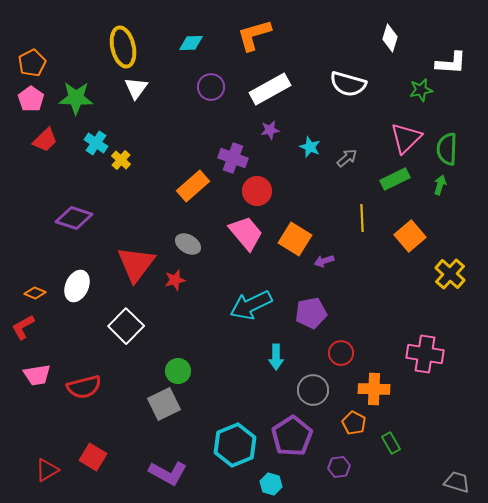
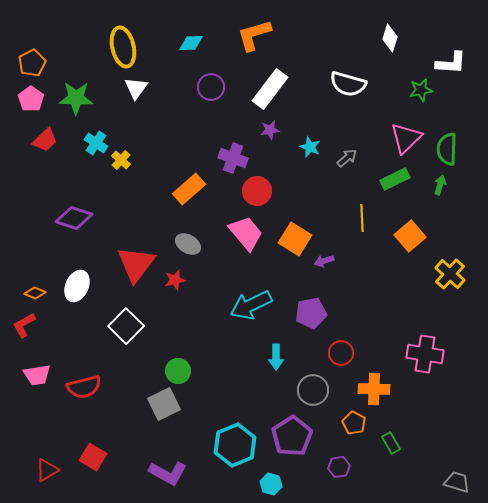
white rectangle at (270, 89): rotated 24 degrees counterclockwise
orange rectangle at (193, 186): moved 4 px left, 3 px down
red L-shape at (23, 327): moved 1 px right, 2 px up
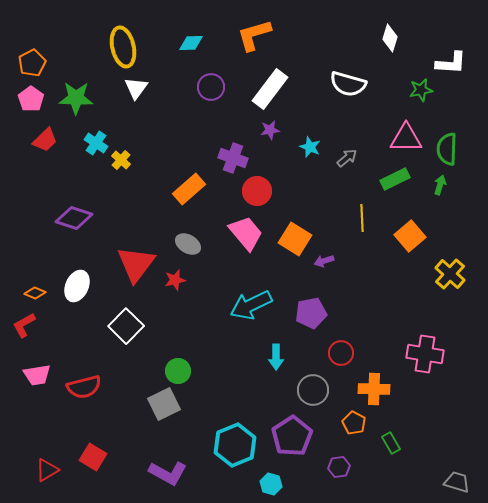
pink triangle at (406, 138): rotated 44 degrees clockwise
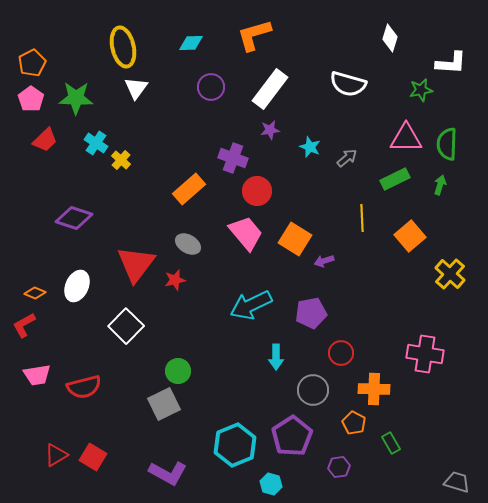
green semicircle at (447, 149): moved 5 px up
red triangle at (47, 470): moved 9 px right, 15 px up
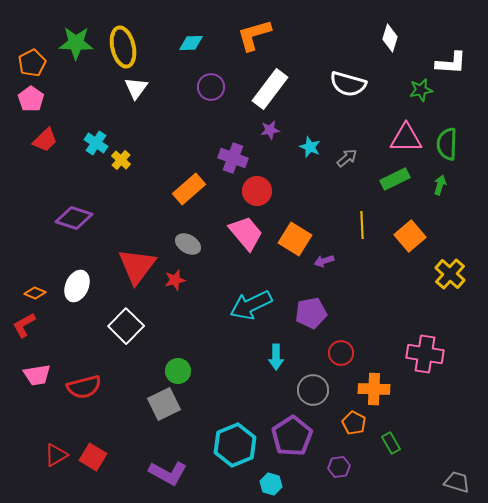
green star at (76, 98): moved 55 px up
yellow line at (362, 218): moved 7 px down
red triangle at (136, 264): moved 1 px right, 2 px down
